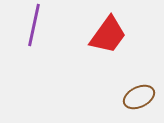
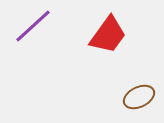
purple line: moved 1 px left, 1 px down; rotated 36 degrees clockwise
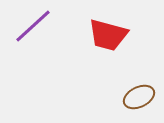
red trapezoid: rotated 69 degrees clockwise
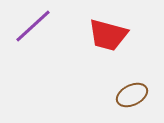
brown ellipse: moved 7 px left, 2 px up
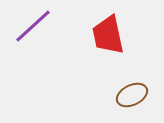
red trapezoid: rotated 63 degrees clockwise
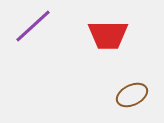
red trapezoid: rotated 78 degrees counterclockwise
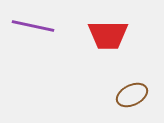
purple line: rotated 54 degrees clockwise
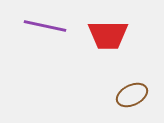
purple line: moved 12 px right
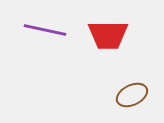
purple line: moved 4 px down
